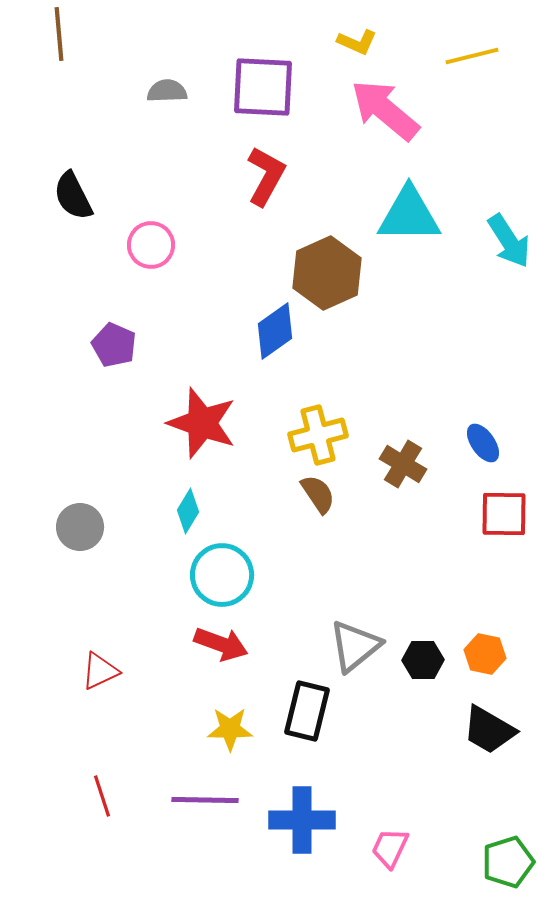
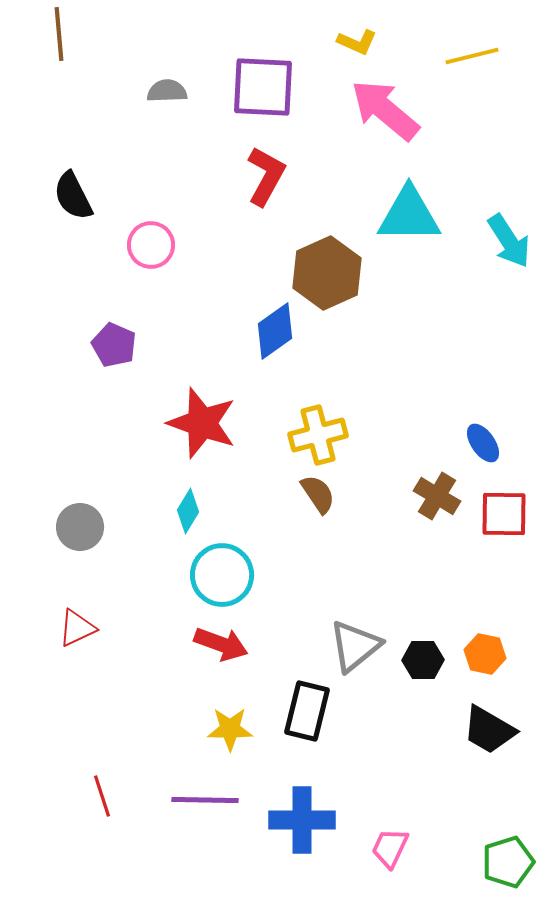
brown cross: moved 34 px right, 32 px down
red triangle: moved 23 px left, 43 px up
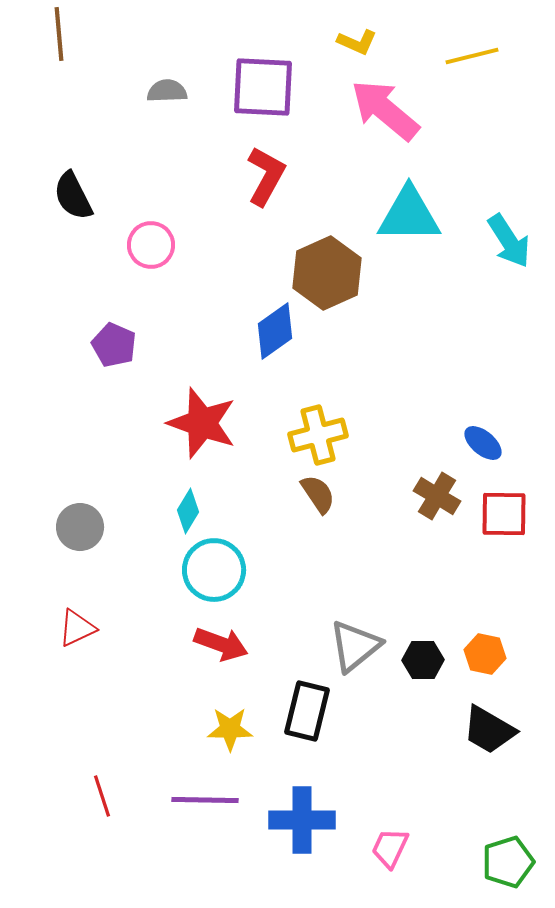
blue ellipse: rotated 15 degrees counterclockwise
cyan circle: moved 8 px left, 5 px up
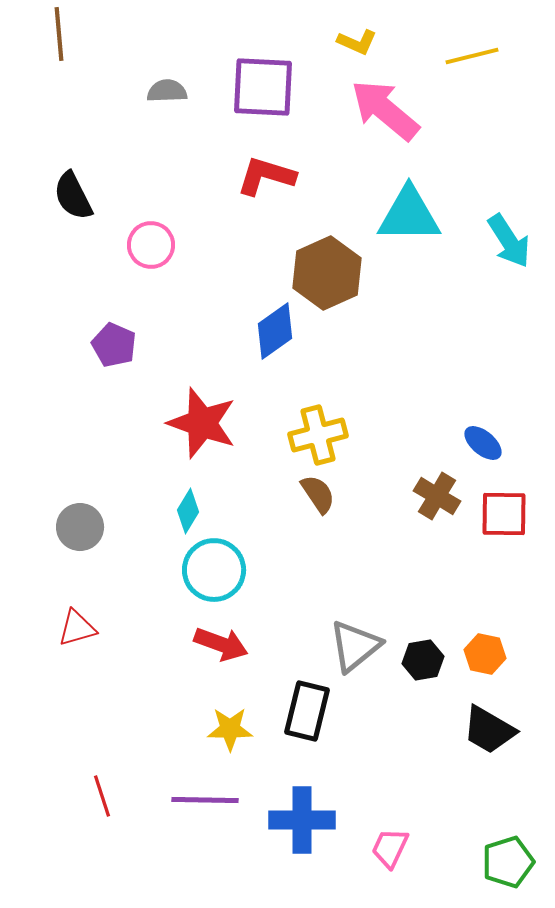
red L-shape: rotated 102 degrees counterclockwise
red triangle: rotated 9 degrees clockwise
black hexagon: rotated 9 degrees counterclockwise
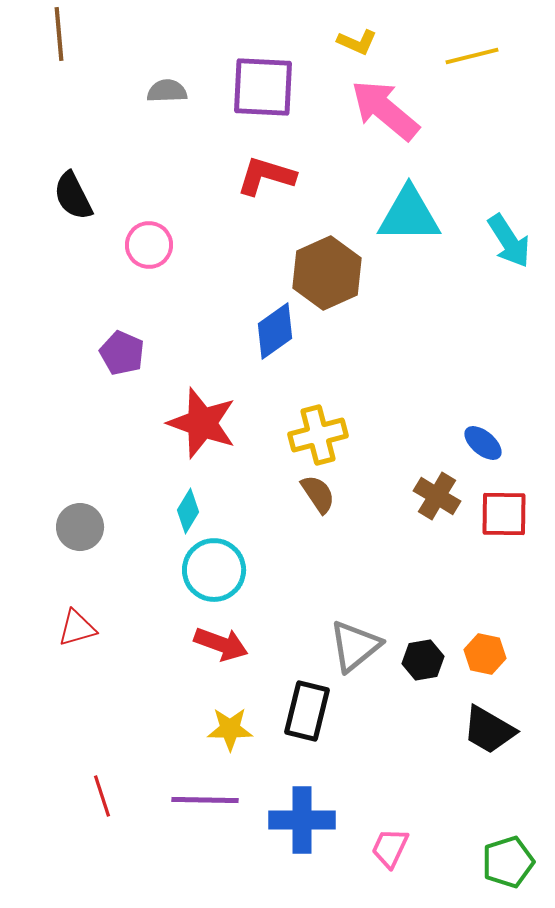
pink circle: moved 2 px left
purple pentagon: moved 8 px right, 8 px down
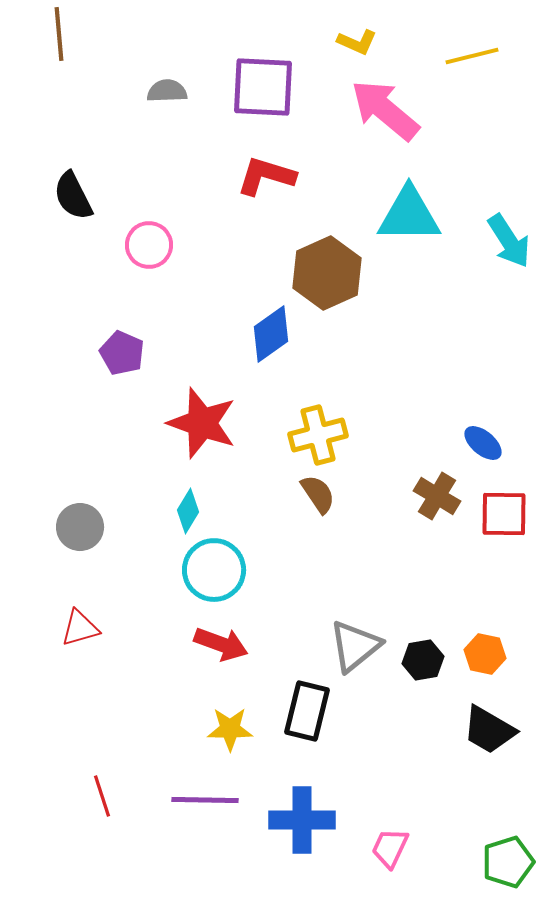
blue diamond: moved 4 px left, 3 px down
red triangle: moved 3 px right
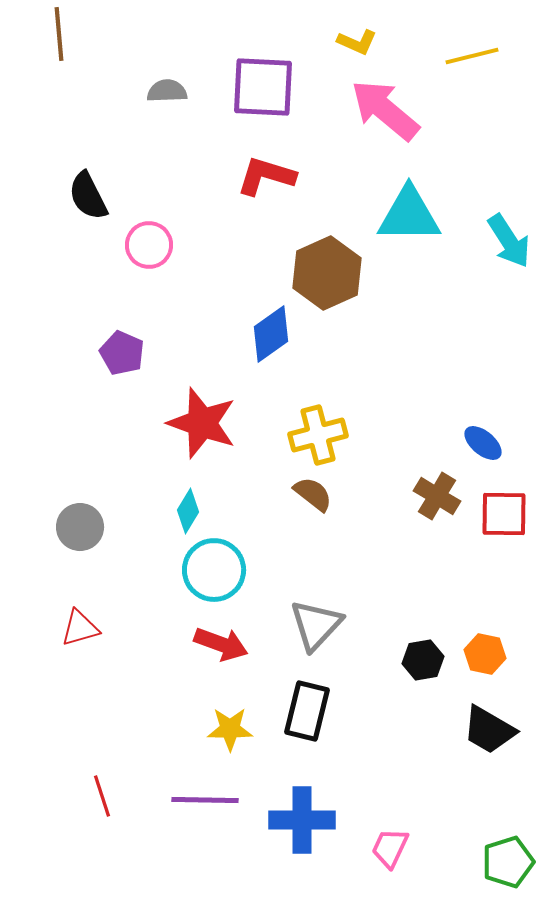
black semicircle: moved 15 px right
brown semicircle: moved 5 px left; rotated 18 degrees counterclockwise
gray triangle: moved 39 px left, 21 px up; rotated 8 degrees counterclockwise
